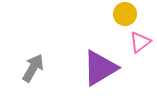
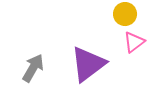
pink triangle: moved 6 px left
purple triangle: moved 12 px left, 4 px up; rotated 6 degrees counterclockwise
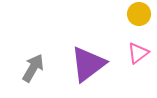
yellow circle: moved 14 px right
pink triangle: moved 4 px right, 11 px down
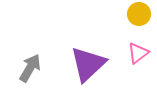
purple triangle: rotated 6 degrees counterclockwise
gray arrow: moved 3 px left
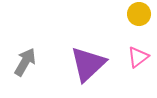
pink triangle: moved 4 px down
gray arrow: moved 5 px left, 6 px up
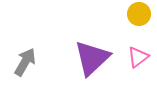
purple triangle: moved 4 px right, 6 px up
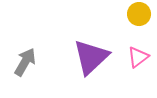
purple triangle: moved 1 px left, 1 px up
